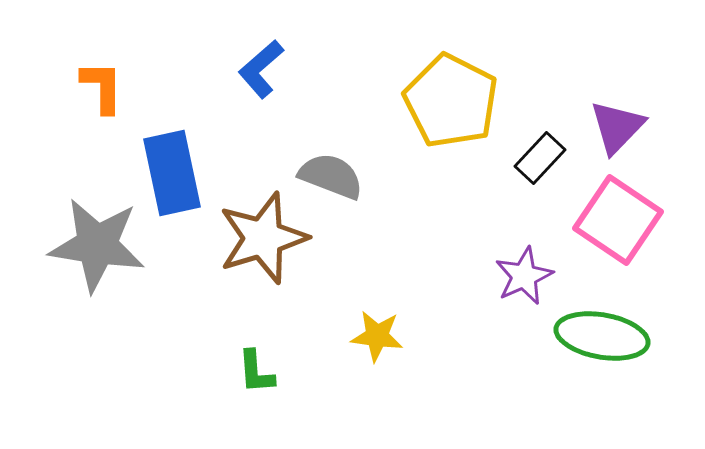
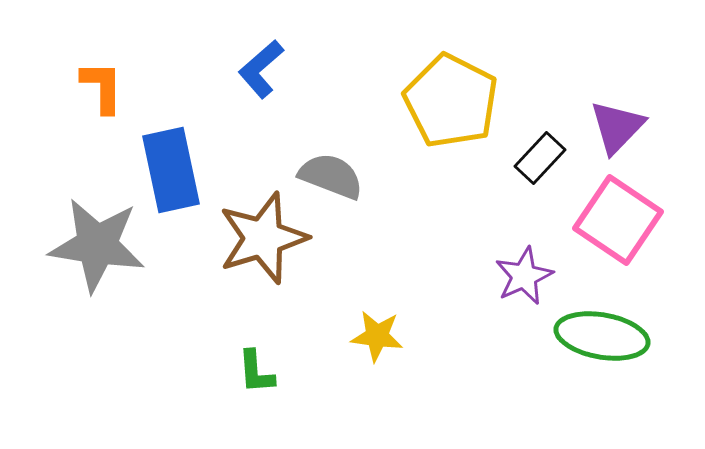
blue rectangle: moved 1 px left, 3 px up
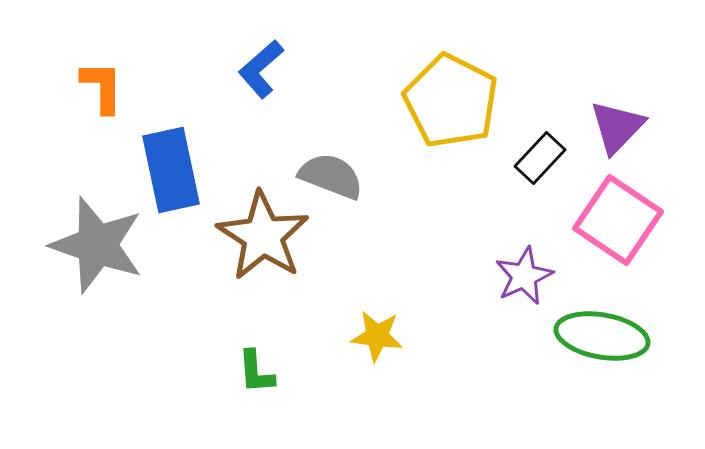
brown star: moved 2 px up; rotated 22 degrees counterclockwise
gray star: rotated 10 degrees clockwise
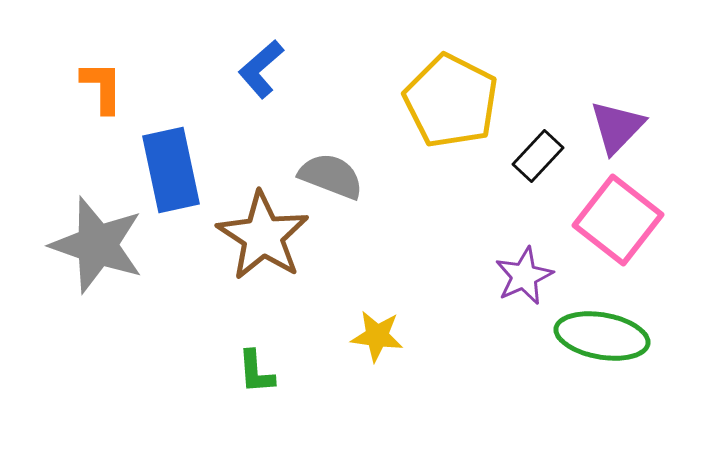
black rectangle: moved 2 px left, 2 px up
pink square: rotated 4 degrees clockwise
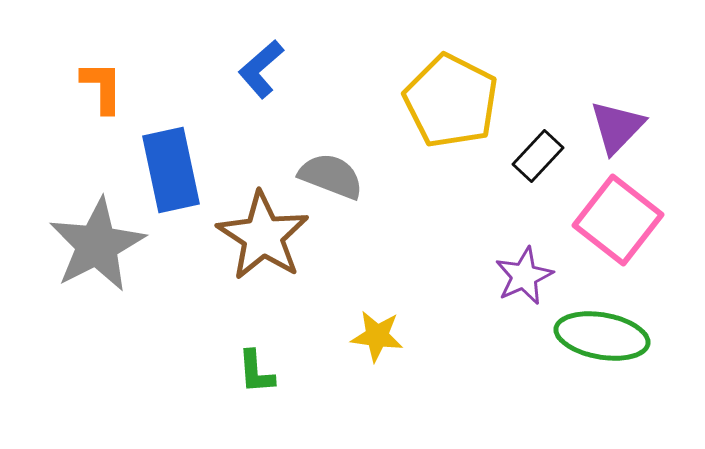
gray star: rotated 26 degrees clockwise
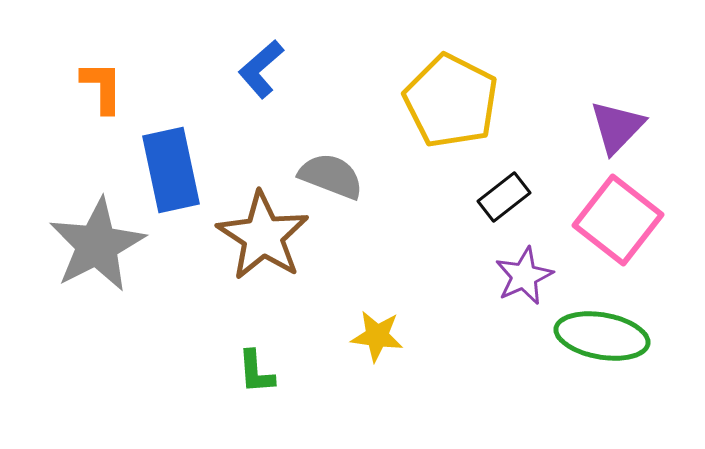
black rectangle: moved 34 px left, 41 px down; rotated 9 degrees clockwise
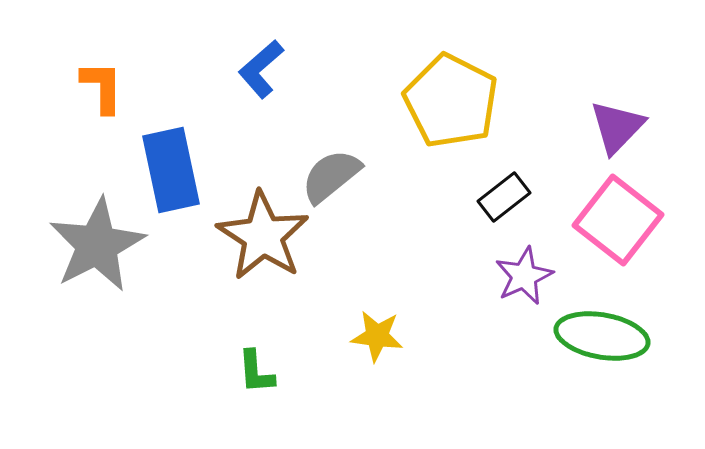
gray semicircle: rotated 60 degrees counterclockwise
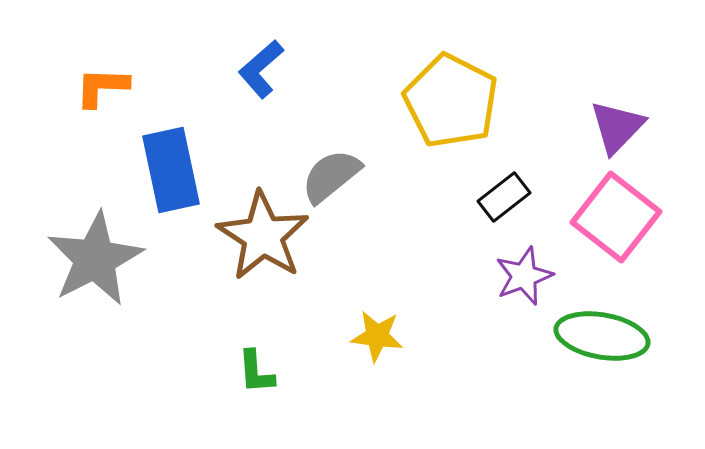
orange L-shape: rotated 88 degrees counterclockwise
pink square: moved 2 px left, 3 px up
gray star: moved 2 px left, 14 px down
purple star: rotated 4 degrees clockwise
